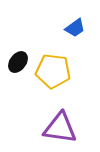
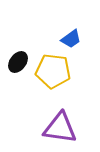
blue trapezoid: moved 4 px left, 11 px down
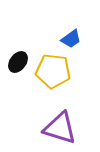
purple triangle: rotated 9 degrees clockwise
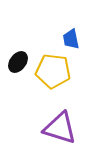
blue trapezoid: rotated 115 degrees clockwise
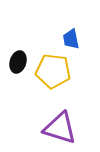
black ellipse: rotated 20 degrees counterclockwise
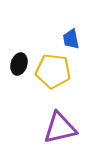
black ellipse: moved 1 px right, 2 px down
purple triangle: rotated 30 degrees counterclockwise
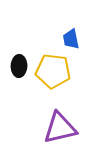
black ellipse: moved 2 px down; rotated 15 degrees counterclockwise
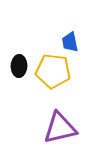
blue trapezoid: moved 1 px left, 3 px down
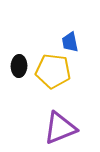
purple triangle: rotated 9 degrees counterclockwise
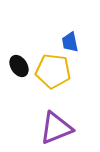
black ellipse: rotated 35 degrees counterclockwise
purple triangle: moved 4 px left
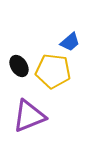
blue trapezoid: rotated 120 degrees counterclockwise
purple triangle: moved 27 px left, 12 px up
